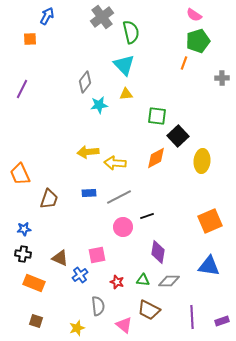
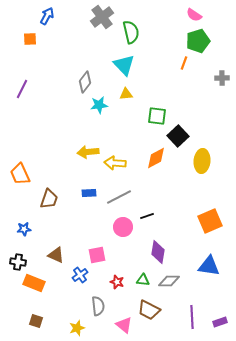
black cross at (23, 254): moved 5 px left, 8 px down
brown triangle at (60, 258): moved 4 px left, 3 px up
purple rectangle at (222, 321): moved 2 px left, 1 px down
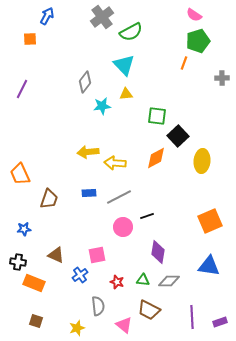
green semicircle at (131, 32): rotated 75 degrees clockwise
cyan star at (99, 105): moved 3 px right, 1 px down
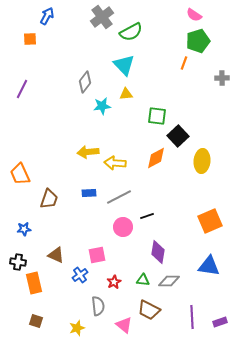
red star at (117, 282): moved 3 px left; rotated 24 degrees clockwise
orange rectangle at (34, 283): rotated 55 degrees clockwise
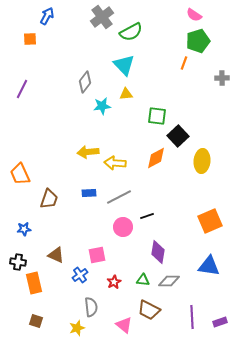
gray semicircle at (98, 306): moved 7 px left, 1 px down
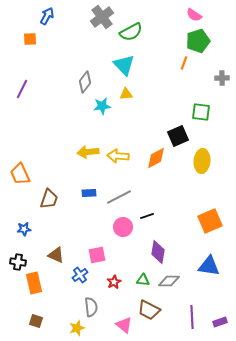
green square at (157, 116): moved 44 px right, 4 px up
black square at (178, 136): rotated 20 degrees clockwise
yellow arrow at (115, 163): moved 3 px right, 7 px up
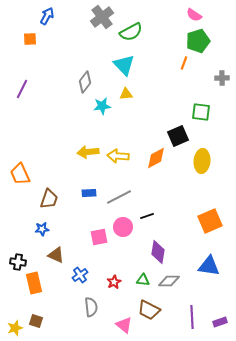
blue star at (24, 229): moved 18 px right
pink square at (97, 255): moved 2 px right, 18 px up
yellow star at (77, 328): moved 62 px left
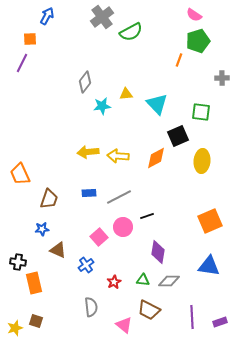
orange line at (184, 63): moved 5 px left, 3 px up
cyan triangle at (124, 65): moved 33 px right, 39 px down
purple line at (22, 89): moved 26 px up
pink square at (99, 237): rotated 30 degrees counterclockwise
brown triangle at (56, 255): moved 2 px right, 5 px up
blue cross at (80, 275): moved 6 px right, 10 px up
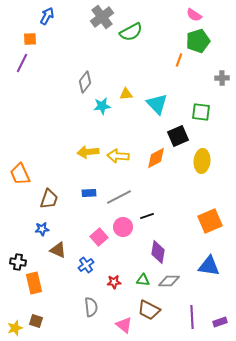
red star at (114, 282): rotated 24 degrees clockwise
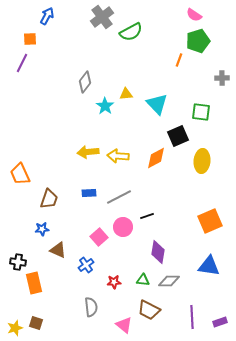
cyan star at (102, 106): moved 3 px right; rotated 30 degrees counterclockwise
brown square at (36, 321): moved 2 px down
